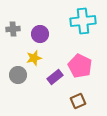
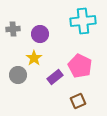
yellow star: rotated 21 degrees counterclockwise
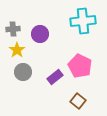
yellow star: moved 17 px left, 8 px up
gray circle: moved 5 px right, 3 px up
brown square: rotated 28 degrees counterclockwise
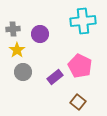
brown square: moved 1 px down
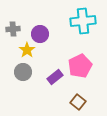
yellow star: moved 10 px right
pink pentagon: rotated 20 degrees clockwise
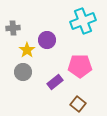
cyan cross: rotated 15 degrees counterclockwise
gray cross: moved 1 px up
purple circle: moved 7 px right, 6 px down
pink pentagon: rotated 25 degrees clockwise
purple rectangle: moved 5 px down
brown square: moved 2 px down
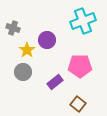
gray cross: rotated 24 degrees clockwise
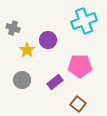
cyan cross: moved 1 px right
purple circle: moved 1 px right
gray circle: moved 1 px left, 8 px down
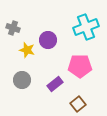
cyan cross: moved 2 px right, 6 px down
yellow star: rotated 21 degrees counterclockwise
purple rectangle: moved 2 px down
brown square: rotated 14 degrees clockwise
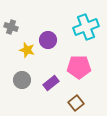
gray cross: moved 2 px left, 1 px up
pink pentagon: moved 1 px left, 1 px down
purple rectangle: moved 4 px left, 1 px up
brown square: moved 2 px left, 1 px up
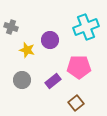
purple circle: moved 2 px right
purple rectangle: moved 2 px right, 2 px up
